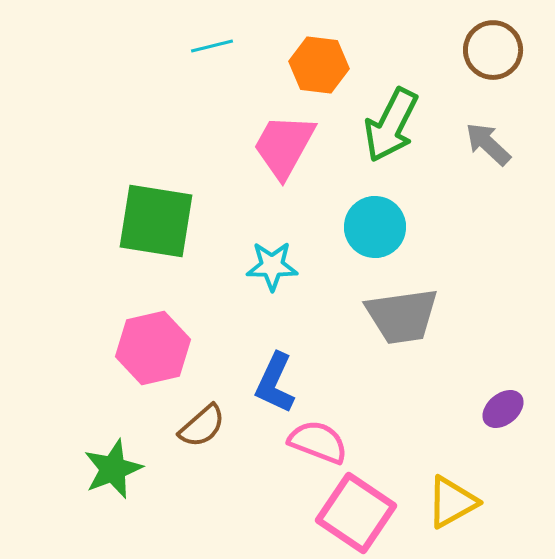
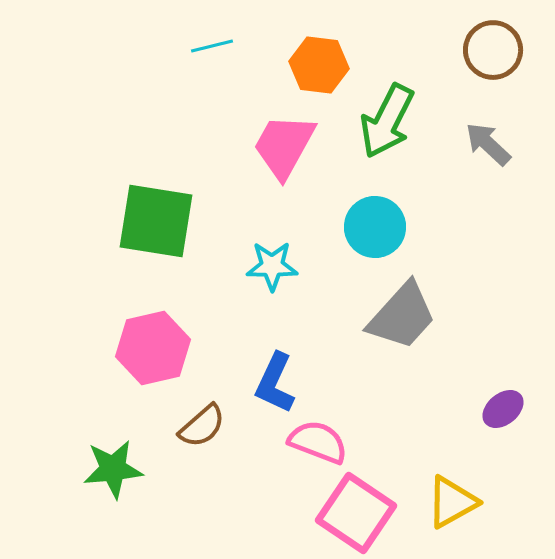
green arrow: moved 4 px left, 4 px up
gray trapezoid: rotated 40 degrees counterclockwise
green star: rotated 16 degrees clockwise
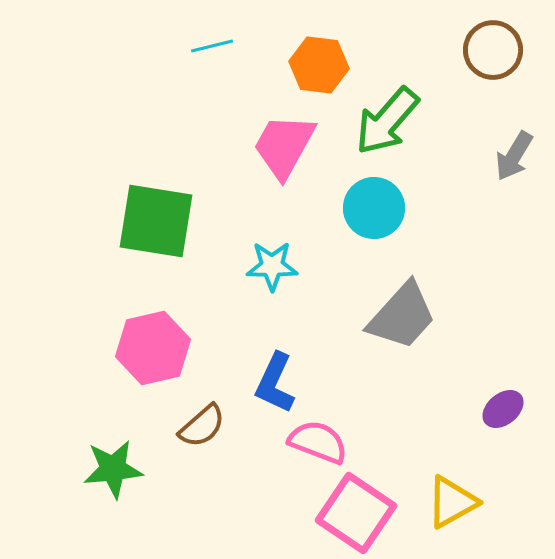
green arrow: rotated 14 degrees clockwise
gray arrow: moved 26 px right, 12 px down; rotated 102 degrees counterclockwise
cyan circle: moved 1 px left, 19 px up
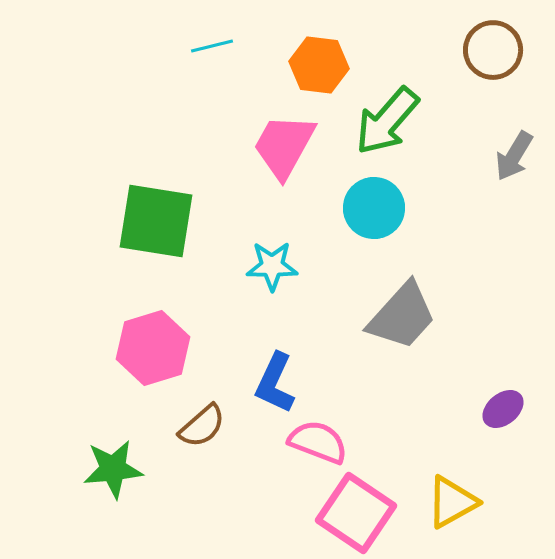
pink hexagon: rotated 4 degrees counterclockwise
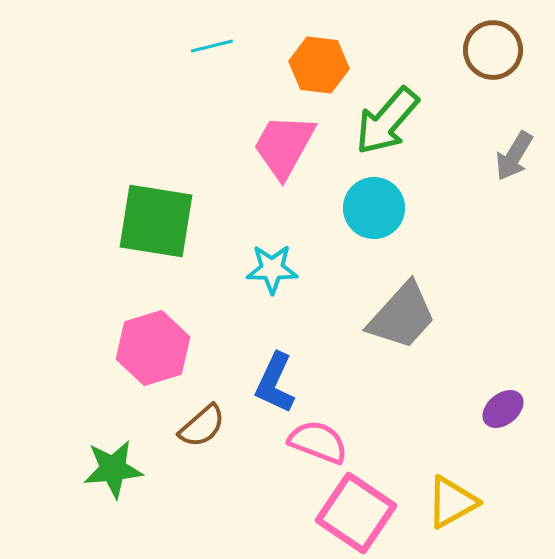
cyan star: moved 3 px down
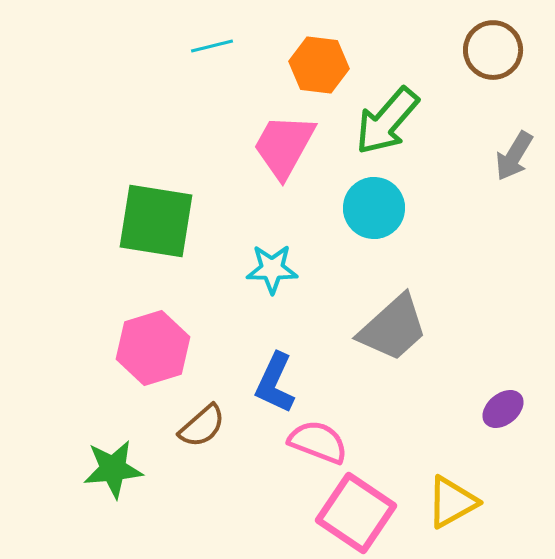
gray trapezoid: moved 9 px left, 12 px down; rotated 6 degrees clockwise
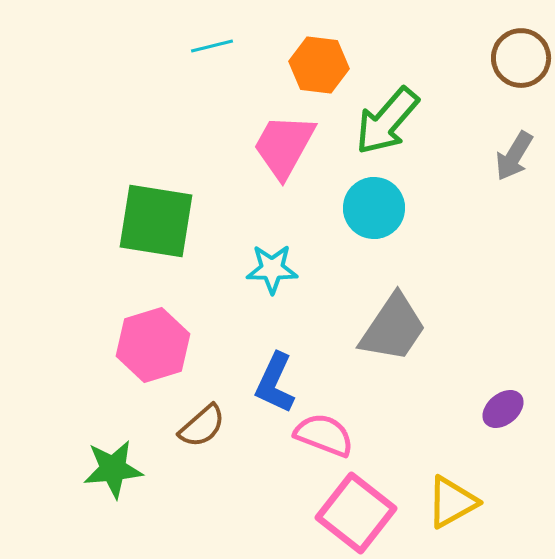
brown circle: moved 28 px right, 8 px down
gray trapezoid: rotated 14 degrees counterclockwise
pink hexagon: moved 3 px up
pink semicircle: moved 6 px right, 7 px up
pink square: rotated 4 degrees clockwise
